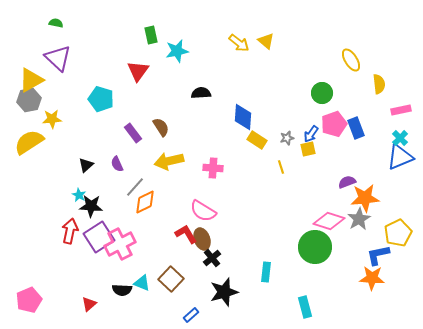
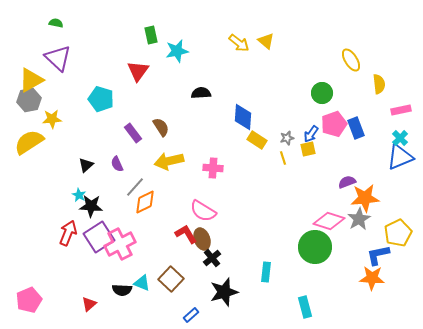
yellow line at (281, 167): moved 2 px right, 9 px up
red arrow at (70, 231): moved 2 px left, 2 px down; rotated 10 degrees clockwise
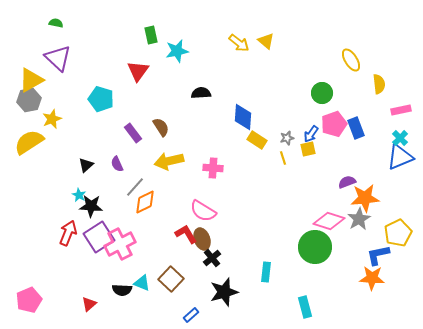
yellow star at (52, 119): rotated 18 degrees counterclockwise
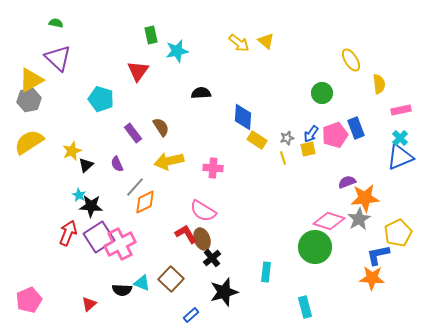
yellow star at (52, 119): moved 20 px right, 32 px down
pink pentagon at (334, 124): moved 1 px right, 11 px down
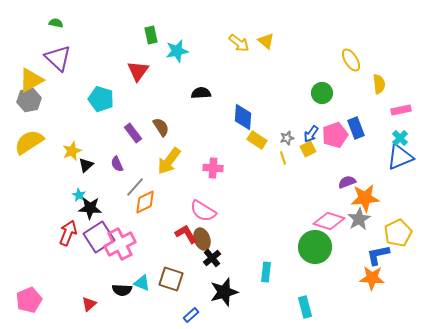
yellow square at (308, 149): rotated 14 degrees counterclockwise
yellow arrow at (169, 161): rotated 40 degrees counterclockwise
black star at (91, 206): moved 1 px left, 2 px down
brown square at (171, 279): rotated 25 degrees counterclockwise
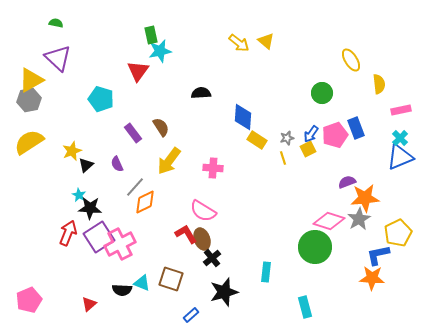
cyan star at (177, 51): moved 17 px left
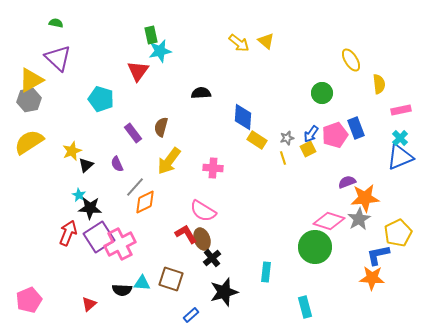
brown semicircle at (161, 127): rotated 132 degrees counterclockwise
cyan triangle at (142, 283): rotated 18 degrees counterclockwise
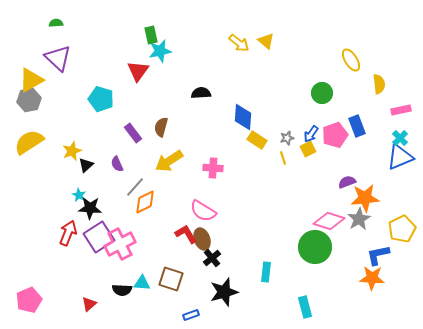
green semicircle at (56, 23): rotated 16 degrees counterclockwise
blue rectangle at (356, 128): moved 1 px right, 2 px up
yellow arrow at (169, 161): rotated 20 degrees clockwise
yellow pentagon at (398, 233): moved 4 px right, 4 px up
blue rectangle at (191, 315): rotated 21 degrees clockwise
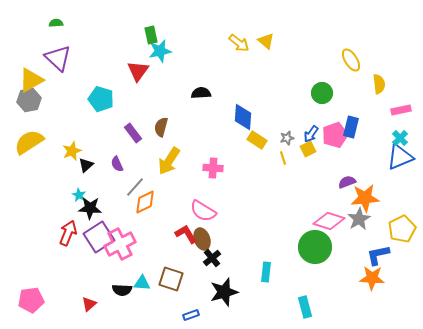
blue rectangle at (357, 126): moved 6 px left, 1 px down; rotated 35 degrees clockwise
yellow arrow at (169, 161): rotated 24 degrees counterclockwise
pink pentagon at (29, 300): moved 2 px right; rotated 15 degrees clockwise
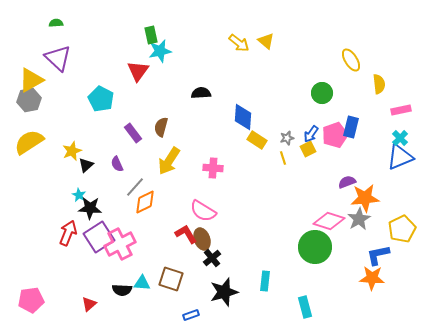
cyan pentagon at (101, 99): rotated 10 degrees clockwise
cyan rectangle at (266, 272): moved 1 px left, 9 px down
